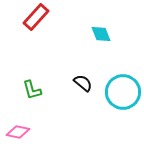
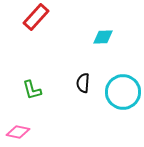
cyan diamond: moved 2 px right, 3 px down; rotated 70 degrees counterclockwise
black semicircle: rotated 126 degrees counterclockwise
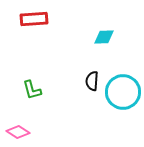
red rectangle: moved 2 px left, 2 px down; rotated 44 degrees clockwise
cyan diamond: moved 1 px right
black semicircle: moved 9 px right, 2 px up
pink diamond: rotated 20 degrees clockwise
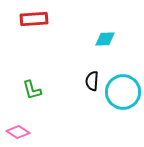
cyan diamond: moved 1 px right, 2 px down
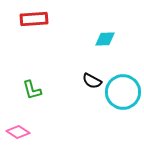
black semicircle: rotated 66 degrees counterclockwise
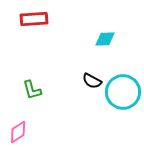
pink diamond: rotated 65 degrees counterclockwise
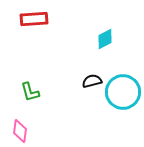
cyan diamond: rotated 25 degrees counterclockwise
black semicircle: rotated 138 degrees clockwise
green L-shape: moved 2 px left, 2 px down
pink diamond: moved 2 px right, 1 px up; rotated 50 degrees counterclockwise
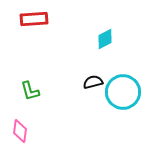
black semicircle: moved 1 px right, 1 px down
green L-shape: moved 1 px up
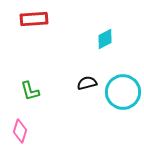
black semicircle: moved 6 px left, 1 px down
pink diamond: rotated 10 degrees clockwise
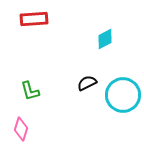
black semicircle: rotated 12 degrees counterclockwise
cyan circle: moved 3 px down
pink diamond: moved 1 px right, 2 px up
